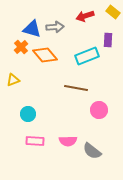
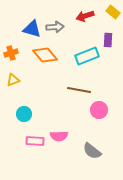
orange cross: moved 10 px left, 6 px down; rotated 24 degrees clockwise
brown line: moved 3 px right, 2 px down
cyan circle: moved 4 px left
pink semicircle: moved 9 px left, 5 px up
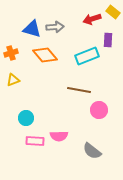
red arrow: moved 7 px right, 3 px down
cyan circle: moved 2 px right, 4 px down
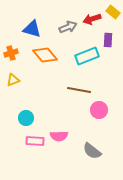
gray arrow: moved 13 px right; rotated 18 degrees counterclockwise
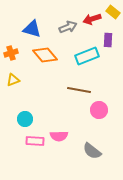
cyan circle: moved 1 px left, 1 px down
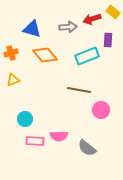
gray arrow: rotated 18 degrees clockwise
pink circle: moved 2 px right
gray semicircle: moved 5 px left, 3 px up
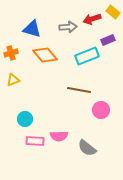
purple rectangle: rotated 64 degrees clockwise
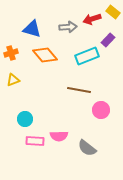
purple rectangle: rotated 24 degrees counterclockwise
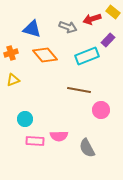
gray arrow: rotated 24 degrees clockwise
gray semicircle: rotated 24 degrees clockwise
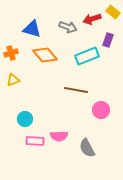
purple rectangle: rotated 24 degrees counterclockwise
brown line: moved 3 px left
